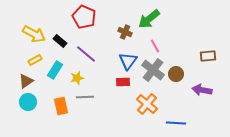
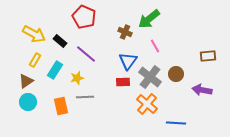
yellow rectangle: rotated 32 degrees counterclockwise
gray cross: moved 3 px left, 7 px down
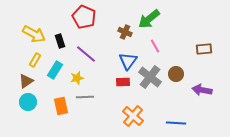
black rectangle: rotated 32 degrees clockwise
brown rectangle: moved 4 px left, 7 px up
orange cross: moved 14 px left, 12 px down
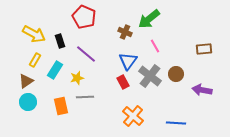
gray cross: moved 1 px up
red rectangle: rotated 64 degrees clockwise
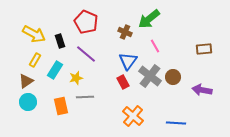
red pentagon: moved 2 px right, 5 px down
brown circle: moved 3 px left, 3 px down
yellow star: moved 1 px left
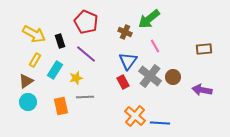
orange cross: moved 2 px right
blue line: moved 16 px left
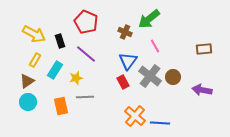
brown triangle: moved 1 px right
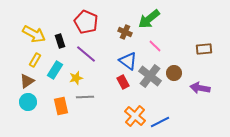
pink line: rotated 16 degrees counterclockwise
blue triangle: rotated 30 degrees counterclockwise
brown circle: moved 1 px right, 4 px up
purple arrow: moved 2 px left, 2 px up
blue line: moved 1 px up; rotated 30 degrees counterclockwise
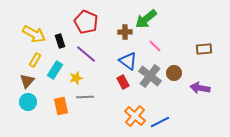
green arrow: moved 3 px left
brown cross: rotated 24 degrees counterclockwise
brown triangle: rotated 14 degrees counterclockwise
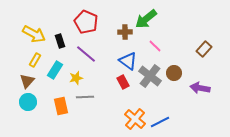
brown rectangle: rotated 42 degrees counterclockwise
orange cross: moved 3 px down
